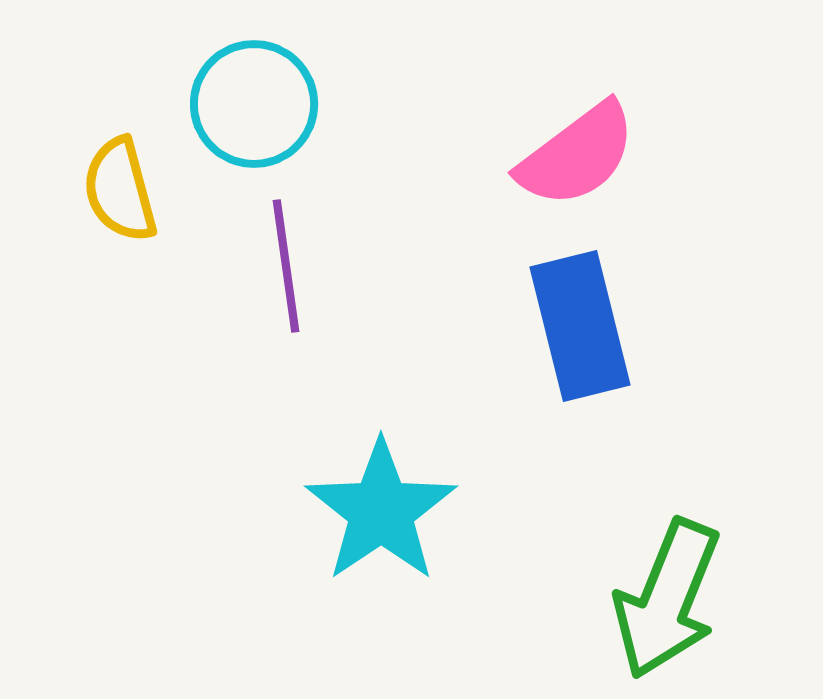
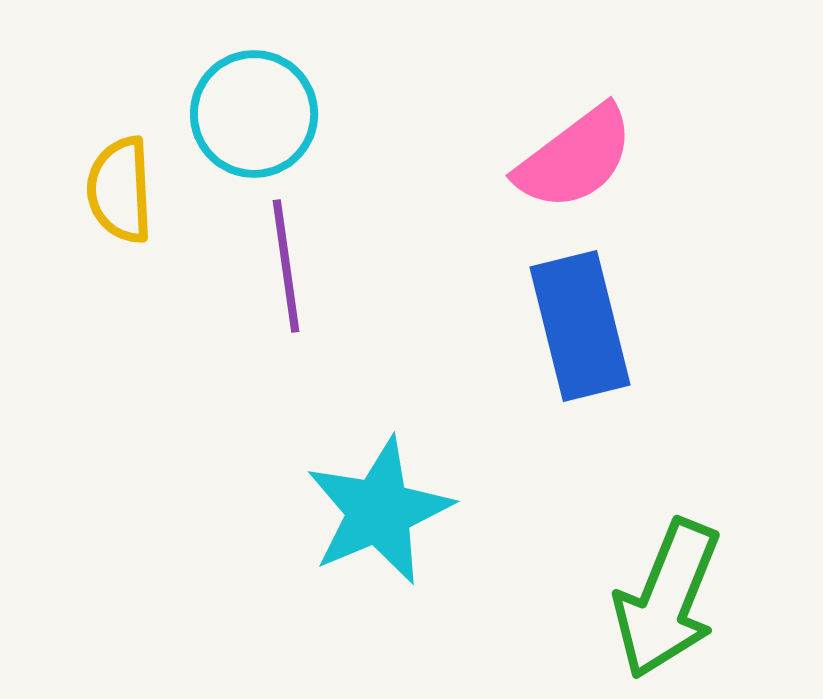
cyan circle: moved 10 px down
pink semicircle: moved 2 px left, 3 px down
yellow semicircle: rotated 12 degrees clockwise
cyan star: moved 2 px left; rotated 11 degrees clockwise
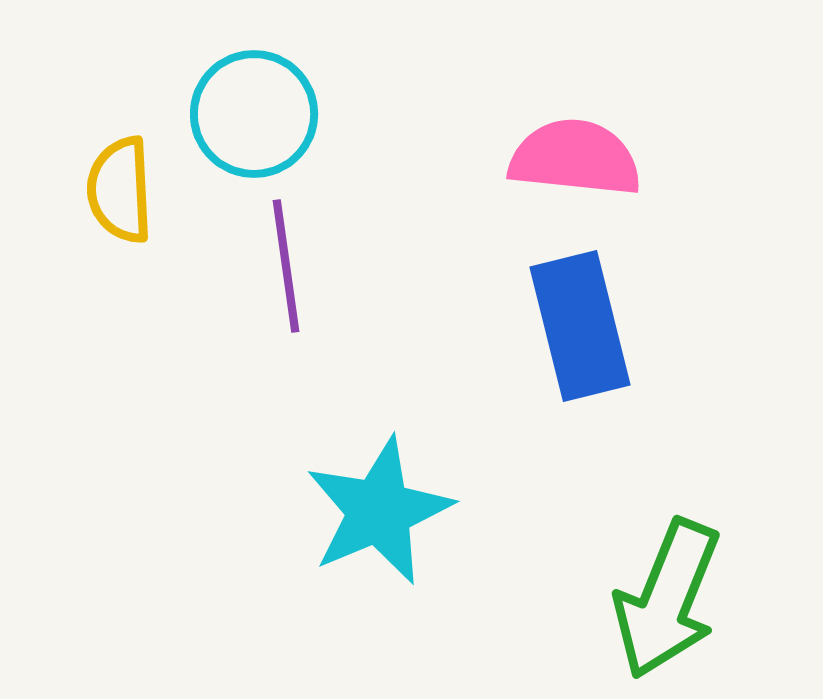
pink semicircle: rotated 137 degrees counterclockwise
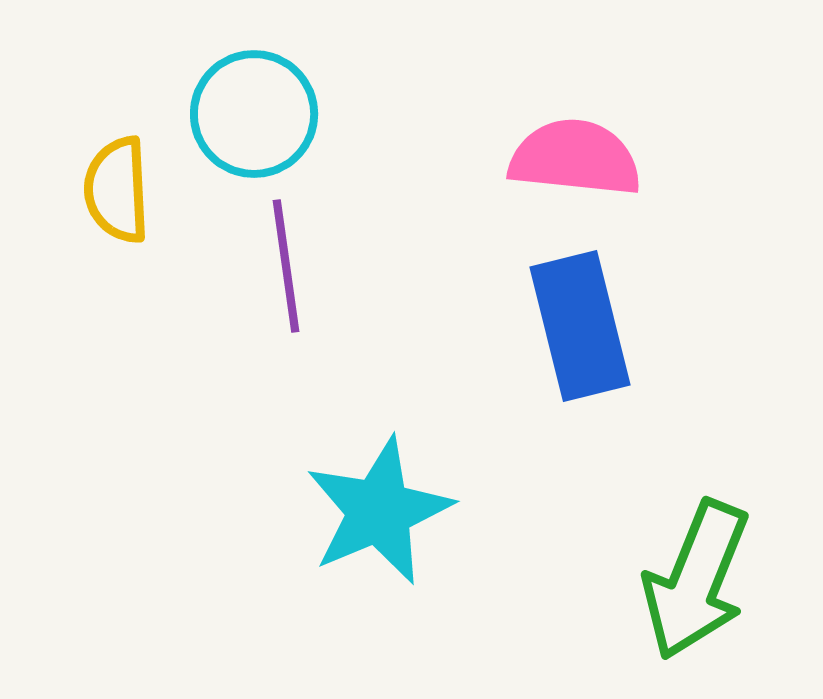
yellow semicircle: moved 3 px left
green arrow: moved 29 px right, 19 px up
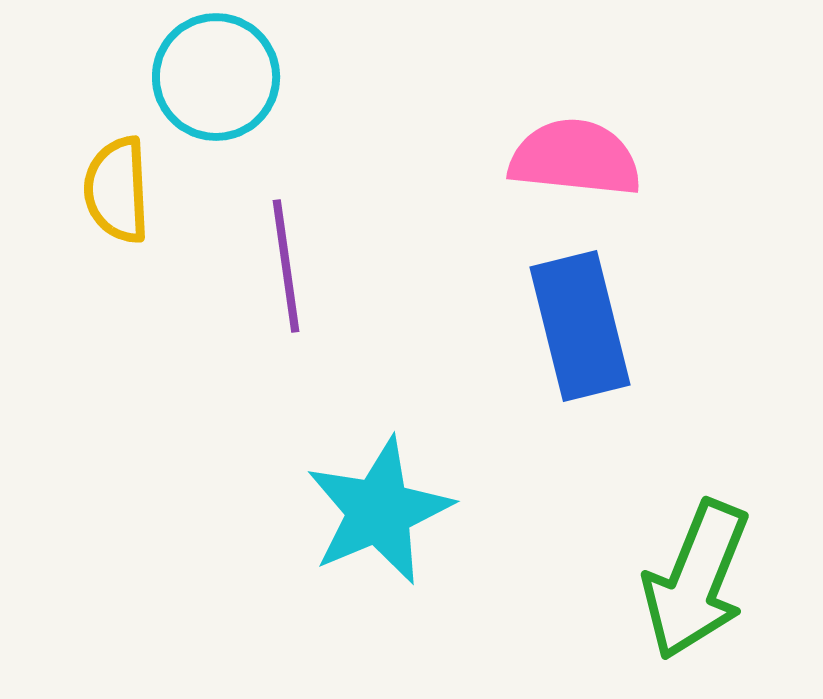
cyan circle: moved 38 px left, 37 px up
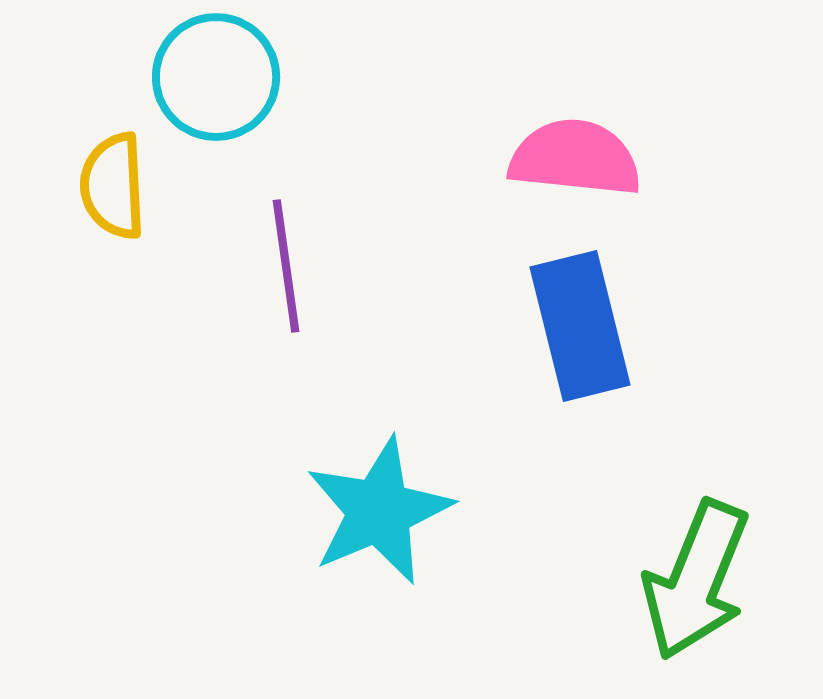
yellow semicircle: moved 4 px left, 4 px up
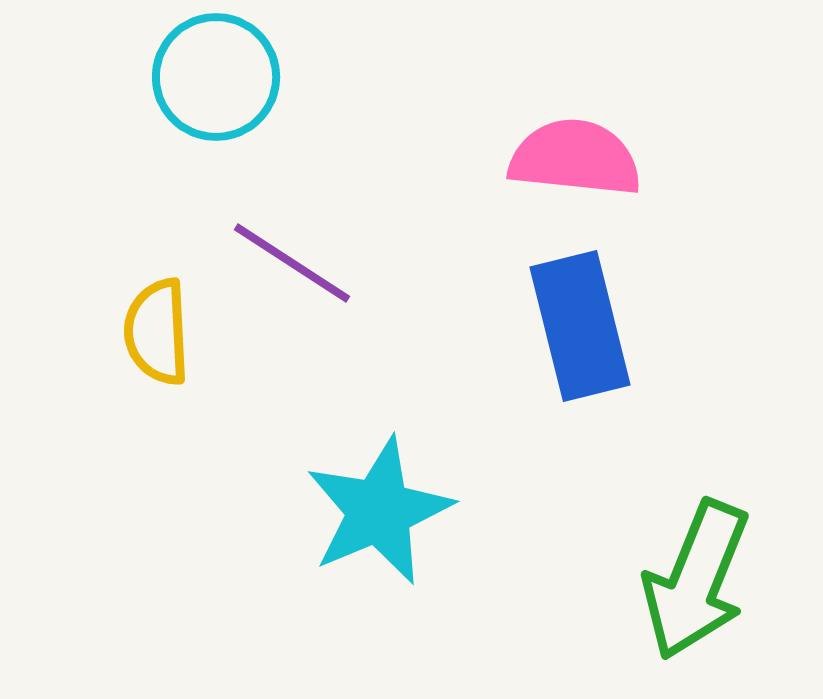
yellow semicircle: moved 44 px right, 146 px down
purple line: moved 6 px right, 3 px up; rotated 49 degrees counterclockwise
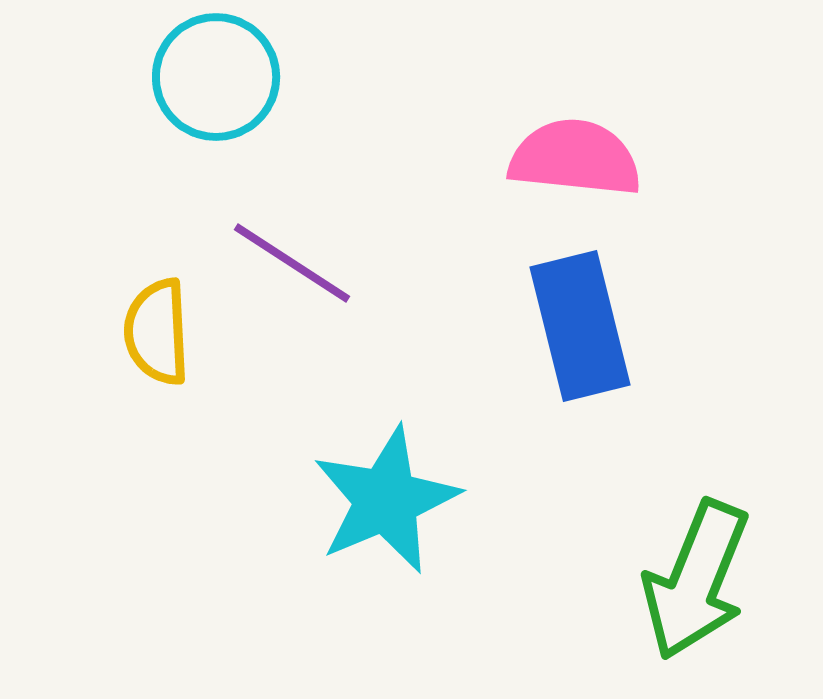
cyan star: moved 7 px right, 11 px up
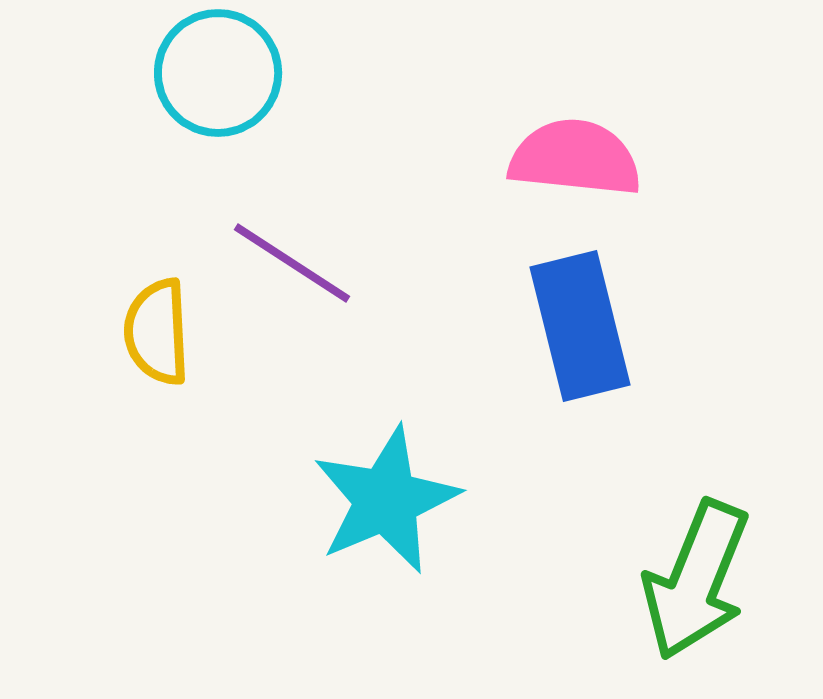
cyan circle: moved 2 px right, 4 px up
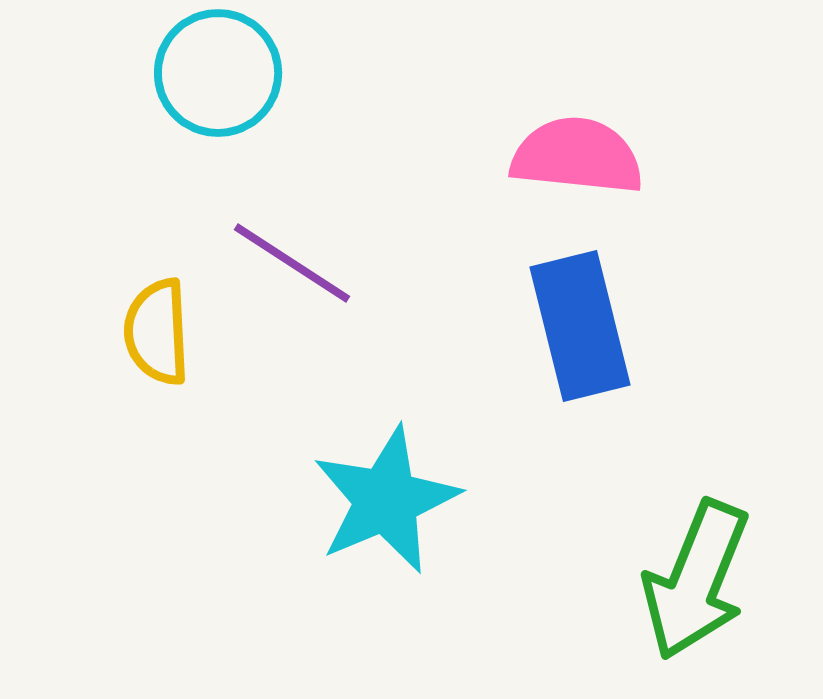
pink semicircle: moved 2 px right, 2 px up
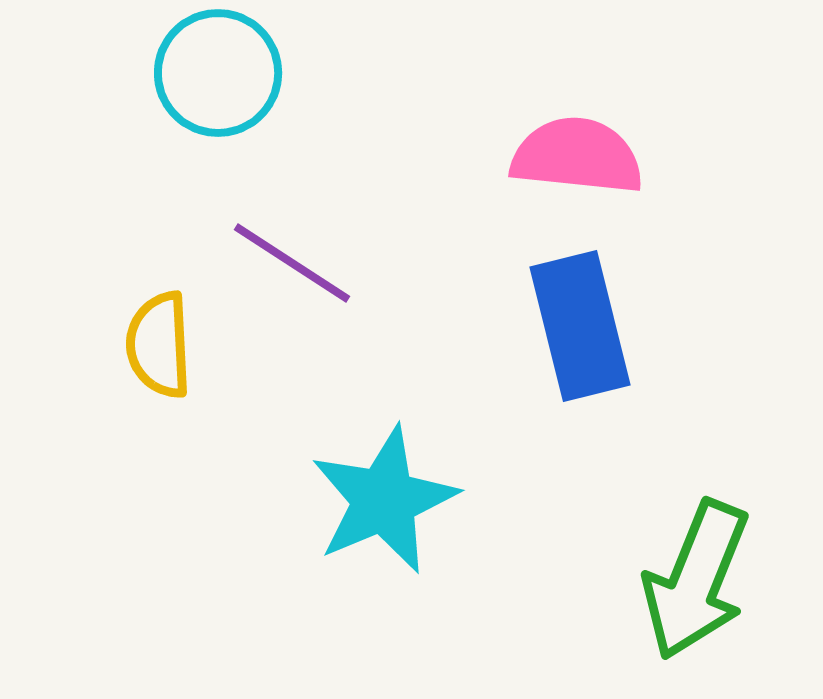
yellow semicircle: moved 2 px right, 13 px down
cyan star: moved 2 px left
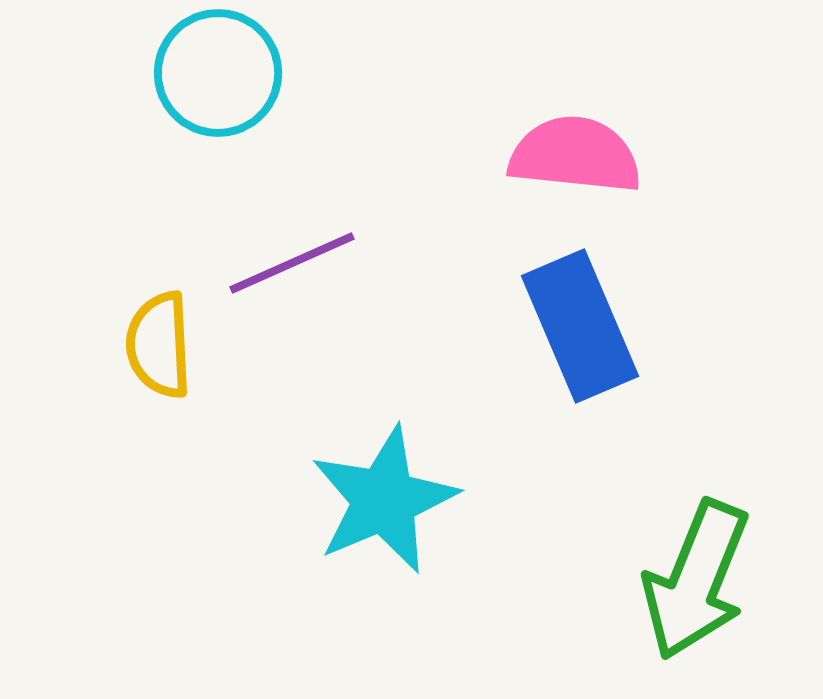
pink semicircle: moved 2 px left, 1 px up
purple line: rotated 57 degrees counterclockwise
blue rectangle: rotated 9 degrees counterclockwise
